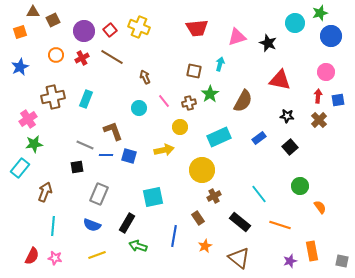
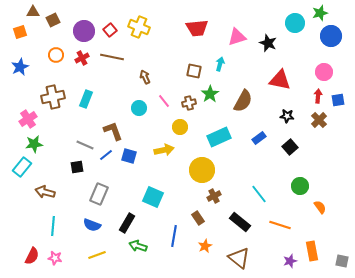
brown line at (112, 57): rotated 20 degrees counterclockwise
pink circle at (326, 72): moved 2 px left
blue line at (106, 155): rotated 40 degrees counterclockwise
cyan rectangle at (20, 168): moved 2 px right, 1 px up
brown arrow at (45, 192): rotated 96 degrees counterclockwise
cyan square at (153, 197): rotated 35 degrees clockwise
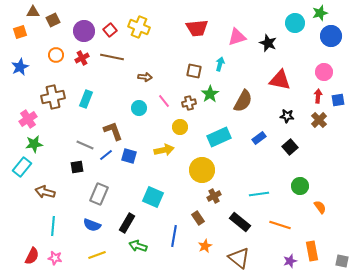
brown arrow at (145, 77): rotated 120 degrees clockwise
cyan line at (259, 194): rotated 60 degrees counterclockwise
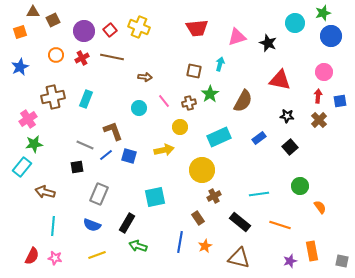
green star at (320, 13): moved 3 px right
blue square at (338, 100): moved 2 px right, 1 px down
cyan square at (153, 197): moved 2 px right; rotated 35 degrees counterclockwise
blue line at (174, 236): moved 6 px right, 6 px down
brown triangle at (239, 258): rotated 25 degrees counterclockwise
